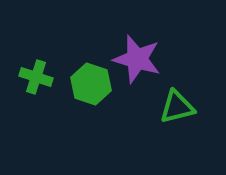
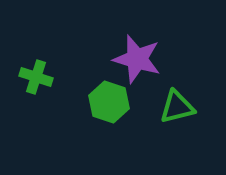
green hexagon: moved 18 px right, 18 px down
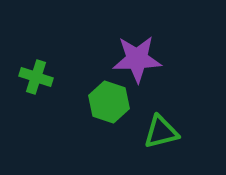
purple star: rotated 18 degrees counterclockwise
green triangle: moved 16 px left, 25 px down
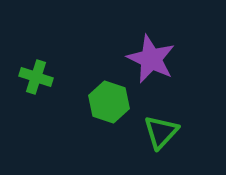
purple star: moved 14 px right; rotated 27 degrees clockwise
green triangle: rotated 33 degrees counterclockwise
